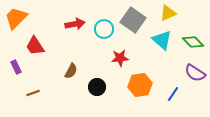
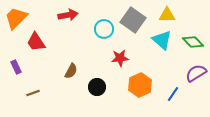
yellow triangle: moved 1 px left, 2 px down; rotated 24 degrees clockwise
red arrow: moved 7 px left, 9 px up
red trapezoid: moved 1 px right, 4 px up
purple semicircle: moved 1 px right; rotated 115 degrees clockwise
orange hexagon: rotated 15 degrees counterclockwise
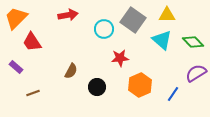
red trapezoid: moved 4 px left
purple rectangle: rotated 24 degrees counterclockwise
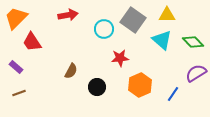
brown line: moved 14 px left
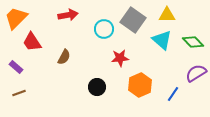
brown semicircle: moved 7 px left, 14 px up
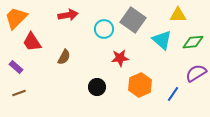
yellow triangle: moved 11 px right
green diamond: rotated 50 degrees counterclockwise
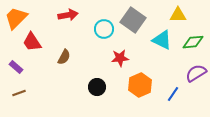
cyan triangle: rotated 15 degrees counterclockwise
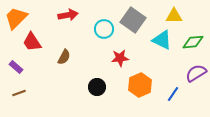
yellow triangle: moved 4 px left, 1 px down
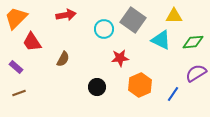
red arrow: moved 2 px left
cyan triangle: moved 1 px left
brown semicircle: moved 1 px left, 2 px down
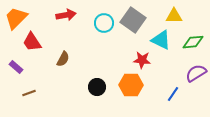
cyan circle: moved 6 px up
red star: moved 22 px right, 2 px down; rotated 12 degrees clockwise
orange hexagon: moved 9 px left; rotated 25 degrees clockwise
brown line: moved 10 px right
